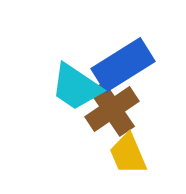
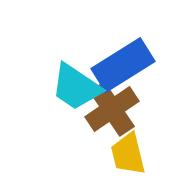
yellow trapezoid: rotated 9 degrees clockwise
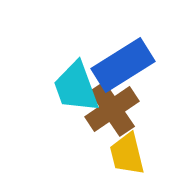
cyan trapezoid: rotated 36 degrees clockwise
yellow trapezoid: moved 1 px left
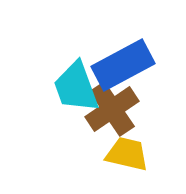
blue rectangle: rotated 4 degrees clockwise
yellow trapezoid: rotated 117 degrees clockwise
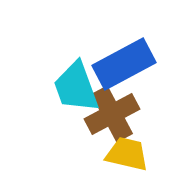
blue rectangle: moved 1 px right, 1 px up
brown cross: moved 5 px down; rotated 6 degrees clockwise
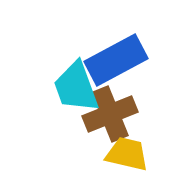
blue rectangle: moved 8 px left, 4 px up
brown cross: moved 2 px left; rotated 6 degrees clockwise
